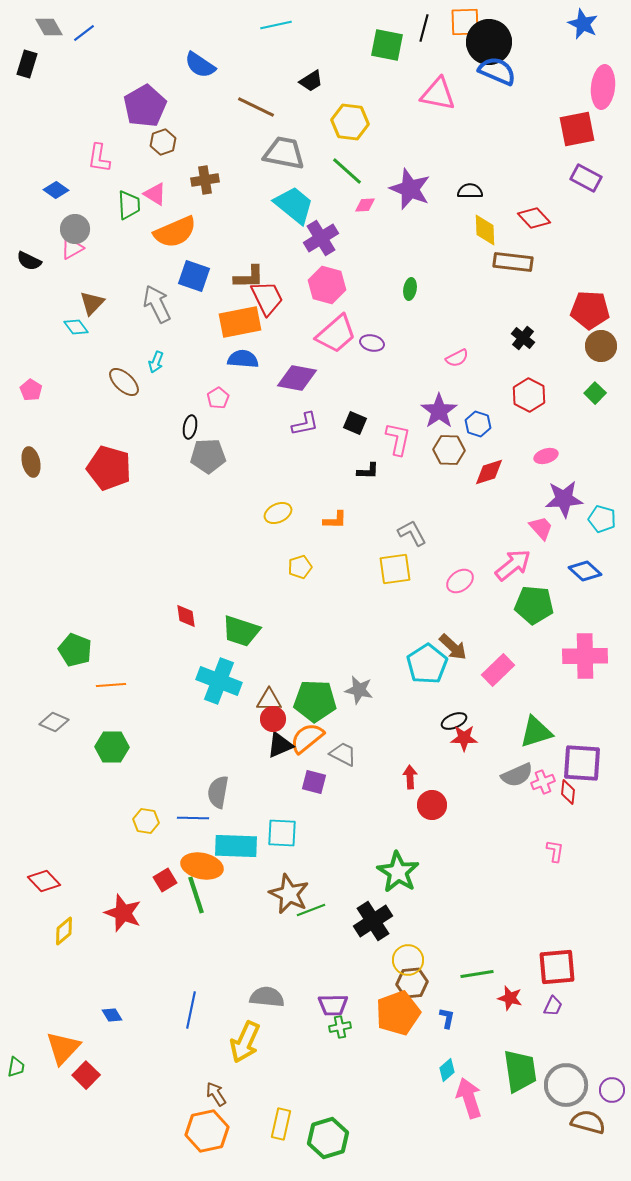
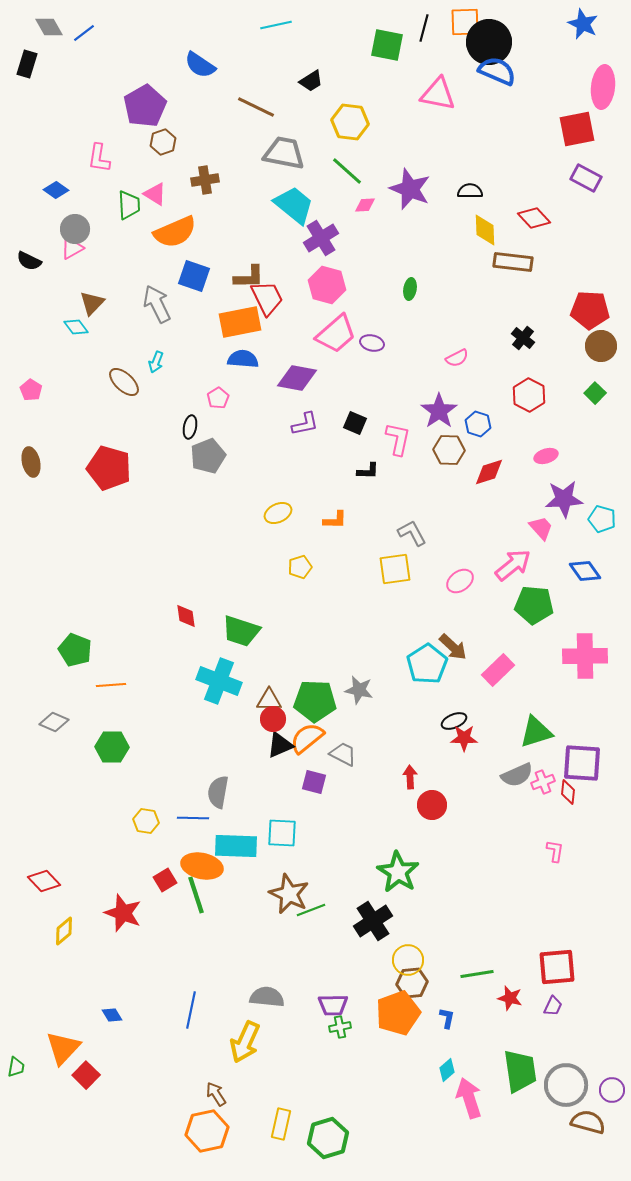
gray pentagon at (208, 456): rotated 20 degrees counterclockwise
blue diamond at (585, 571): rotated 12 degrees clockwise
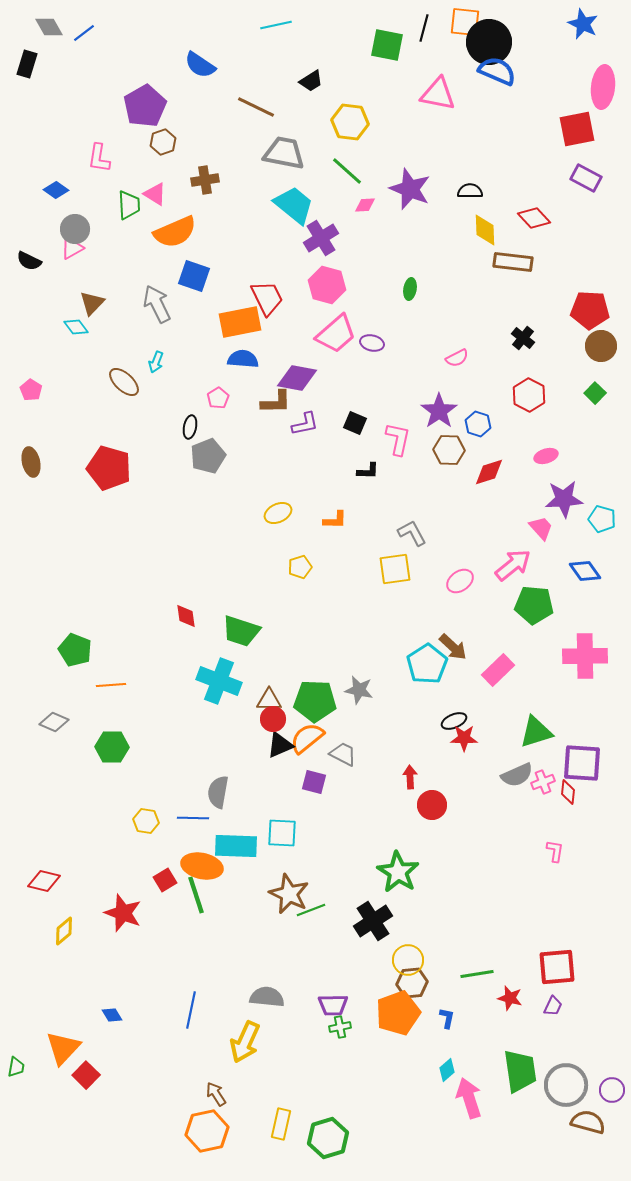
orange square at (465, 22): rotated 8 degrees clockwise
brown L-shape at (249, 277): moved 27 px right, 125 px down
red diamond at (44, 881): rotated 32 degrees counterclockwise
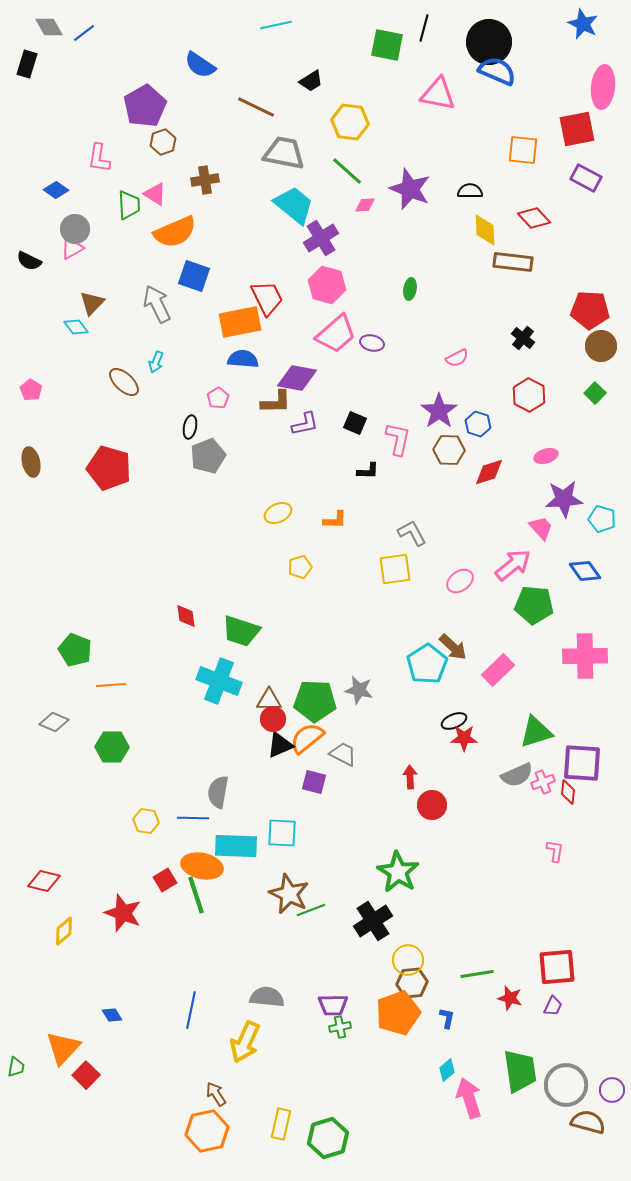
orange square at (465, 22): moved 58 px right, 128 px down
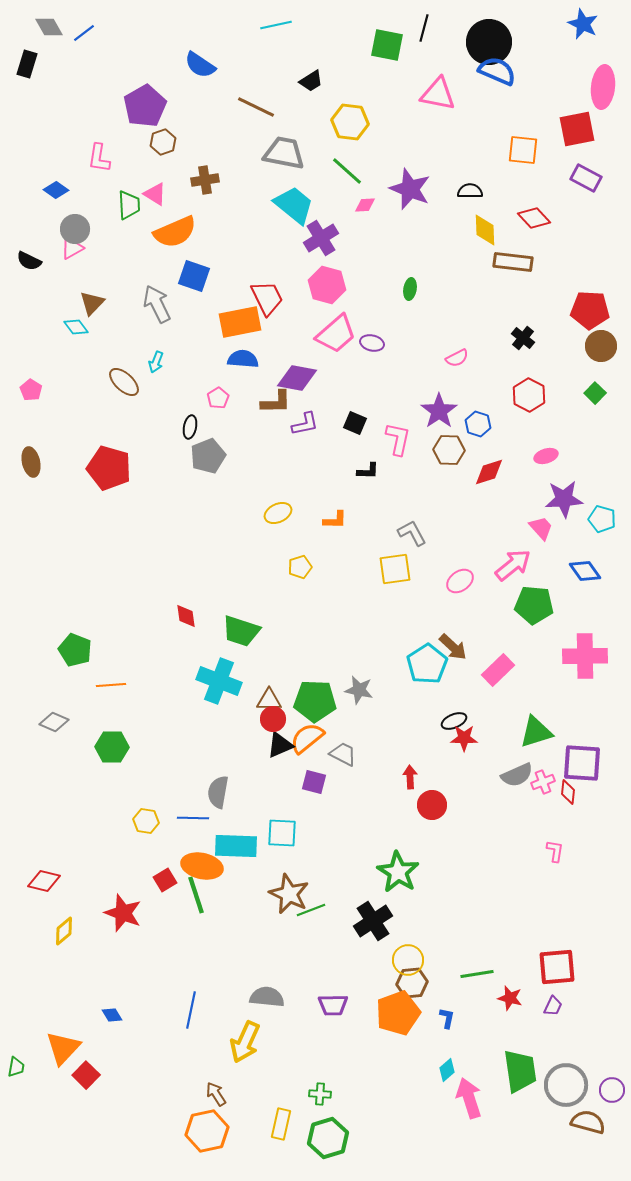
green cross at (340, 1027): moved 20 px left, 67 px down; rotated 15 degrees clockwise
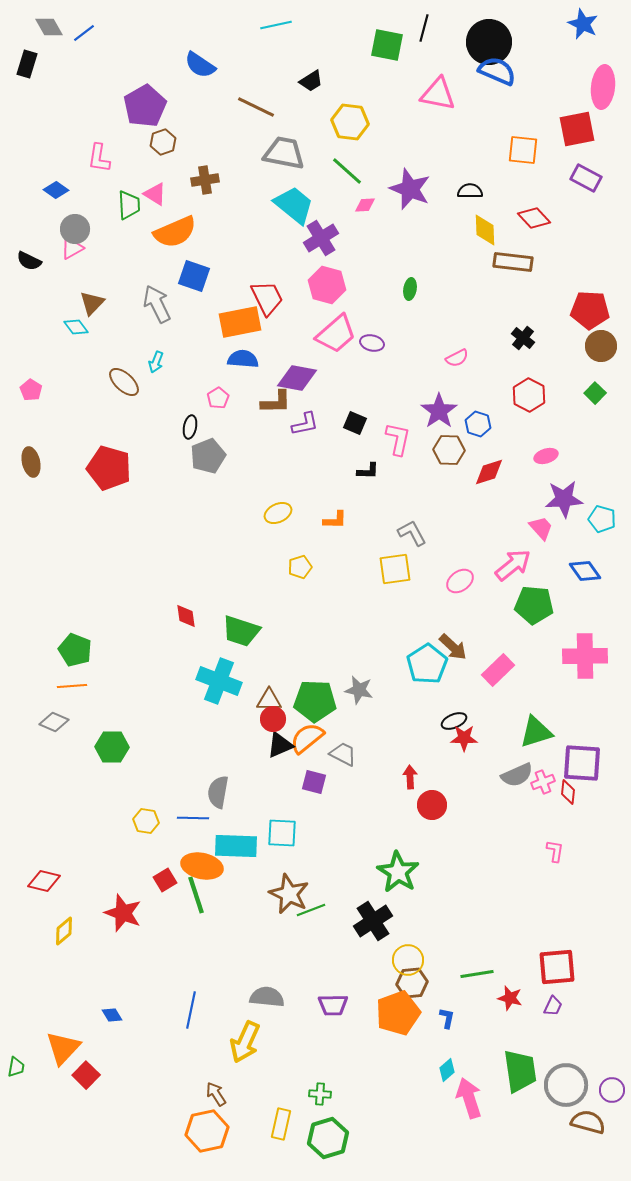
orange line at (111, 685): moved 39 px left, 1 px down
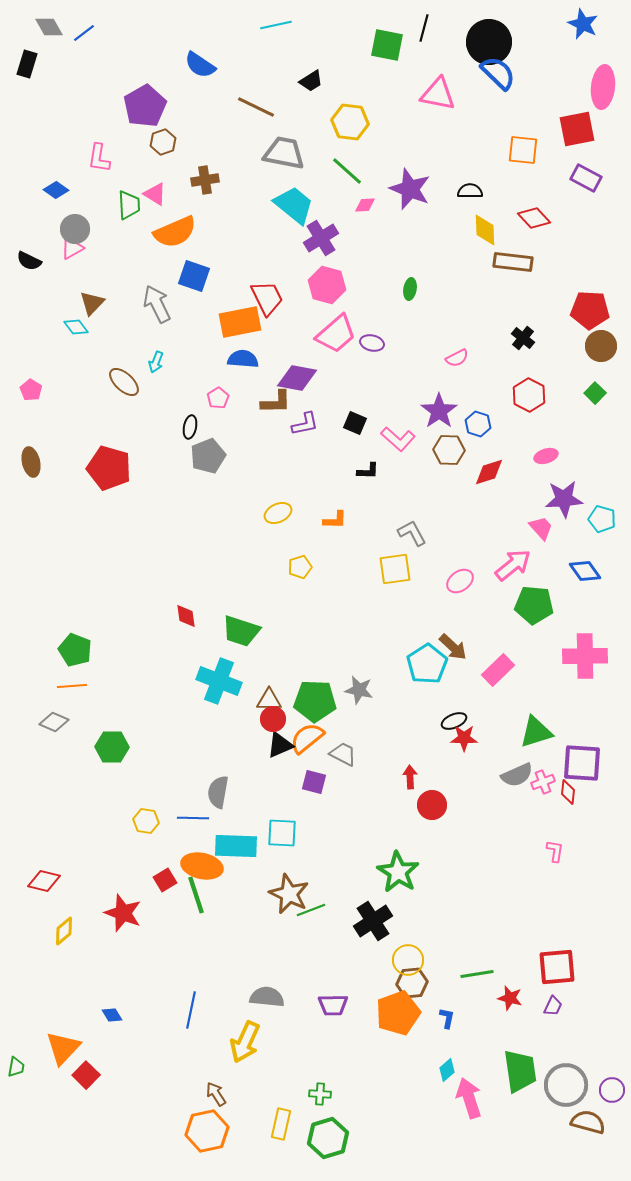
blue semicircle at (497, 71): moved 1 px right, 2 px down; rotated 21 degrees clockwise
pink L-shape at (398, 439): rotated 120 degrees clockwise
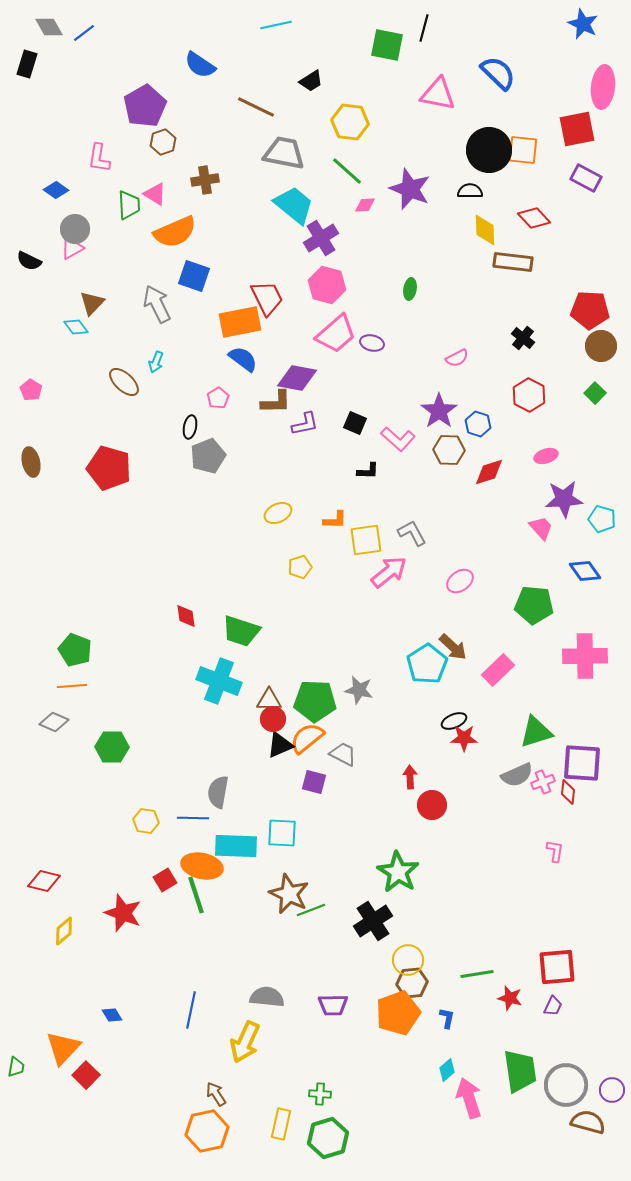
black circle at (489, 42): moved 108 px down
blue semicircle at (243, 359): rotated 32 degrees clockwise
pink arrow at (513, 565): moved 124 px left, 7 px down
yellow square at (395, 569): moved 29 px left, 29 px up
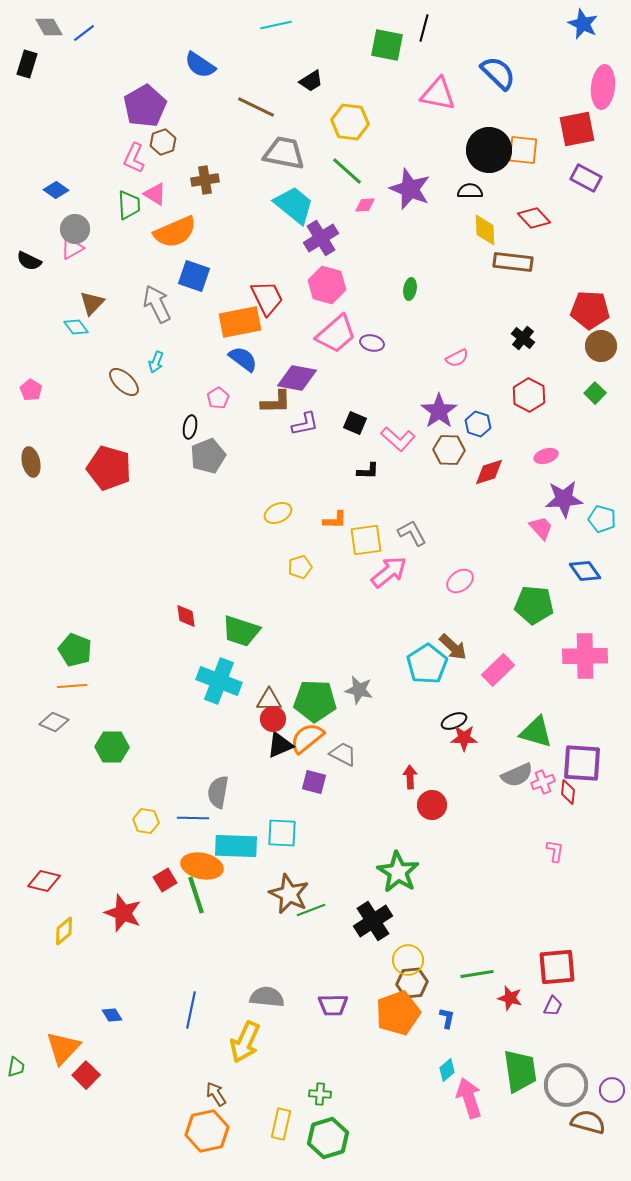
pink L-shape at (99, 158): moved 35 px right; rotated 16 degrees clockwise
green triangle at (536, 732): rotated 33 degrees clockwise
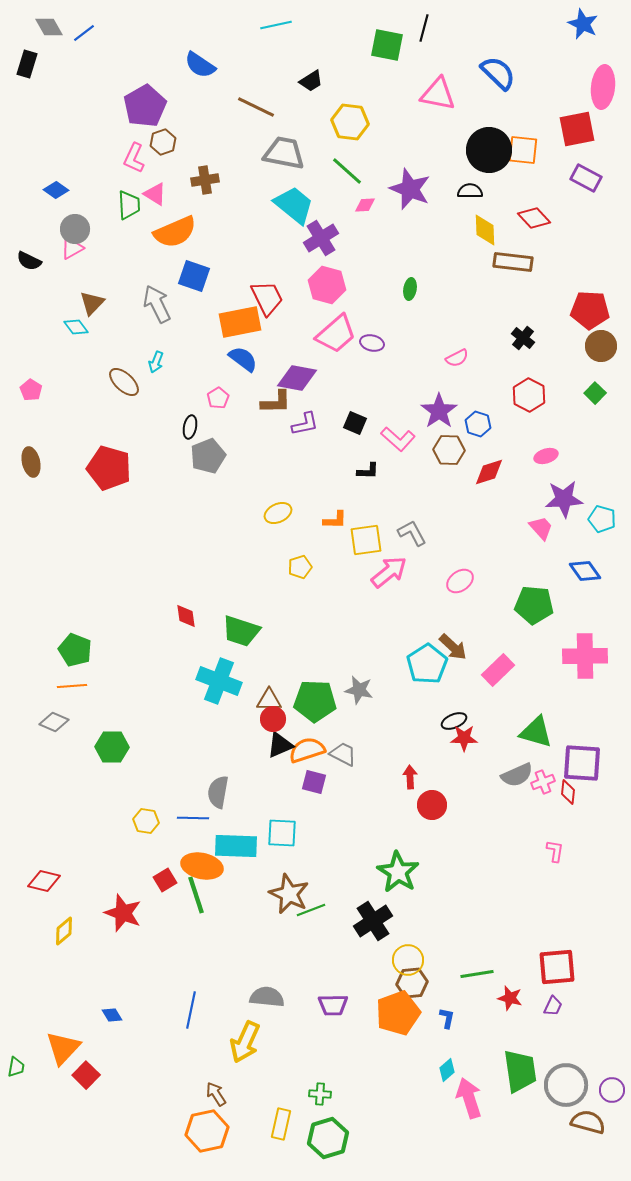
orange semicircle at (307, 738): moved 12 px down; rotated 21 degrees clockwise
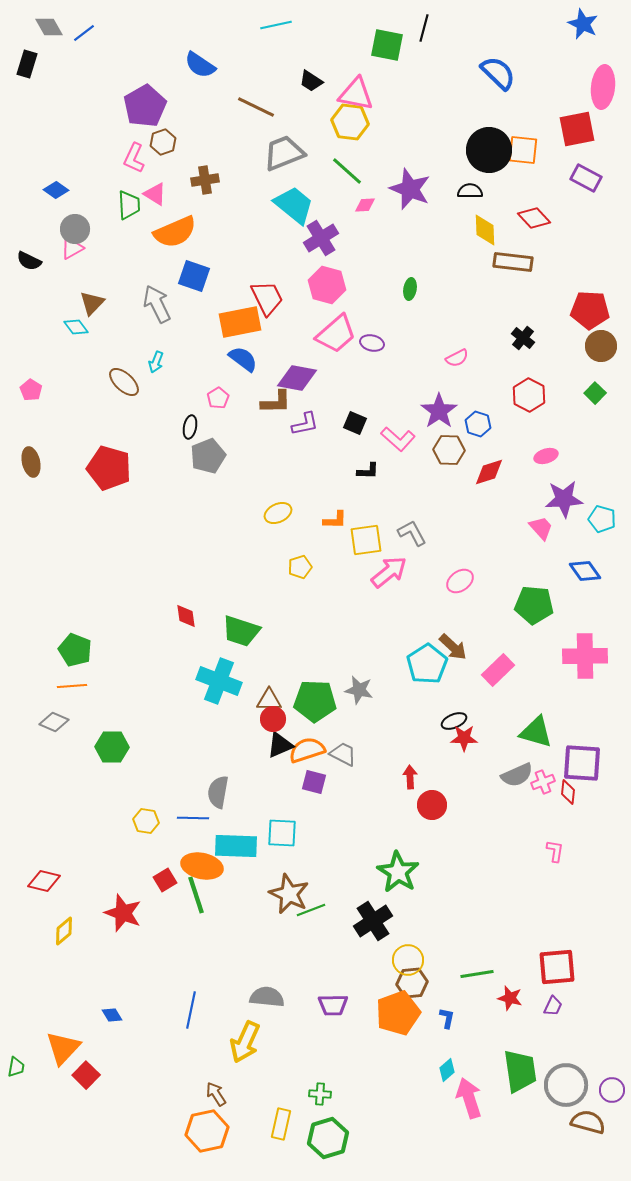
black trapezoid at (311, 81): rotated 65 degrees clockwise
pink triangle at (438, 94): moved 82 px left
gray trapezoid at (284, 153): rotated 33 degrees counterclockwise
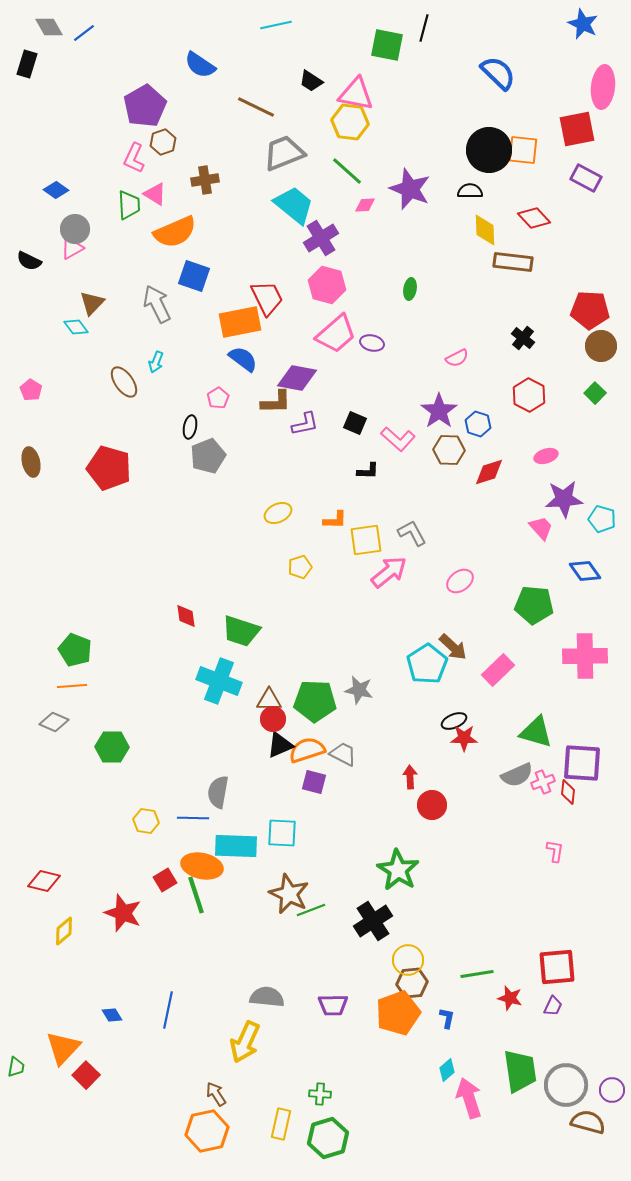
brown ellipse at (124, 382): rotated 12 degrees clockwise
green star at (398, 872): moved 2 px up
blue line at (191, 1010): moved 23 px left
